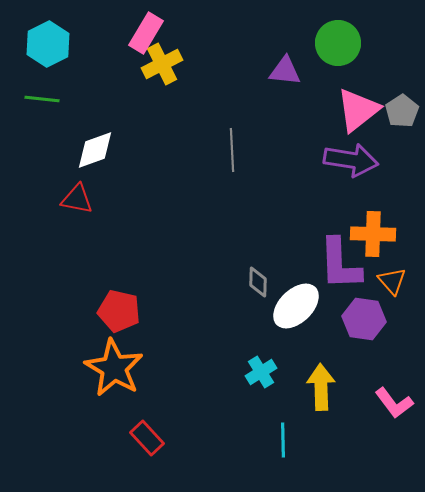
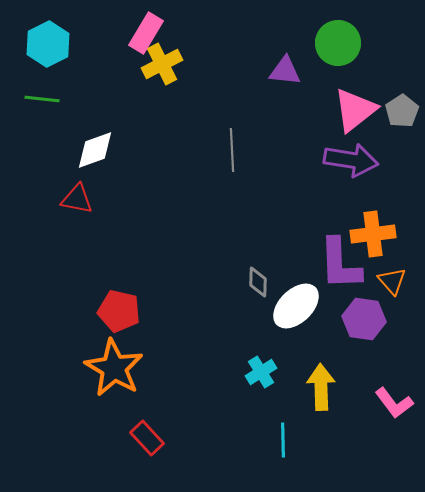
pink triangle: moved 3 px left
orange cross: rotated 9 degrees counterclockwise
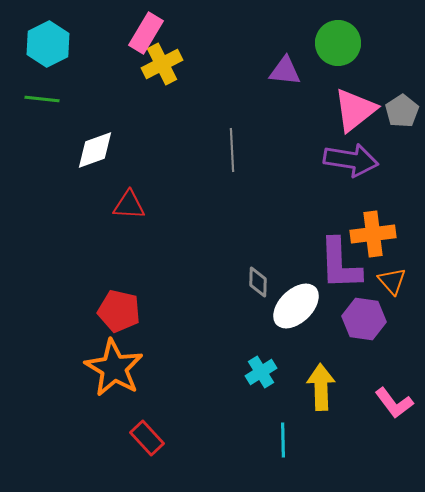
red triangle: moved 52 px right, 6 px down; rotated 8 degrees counterclockwise
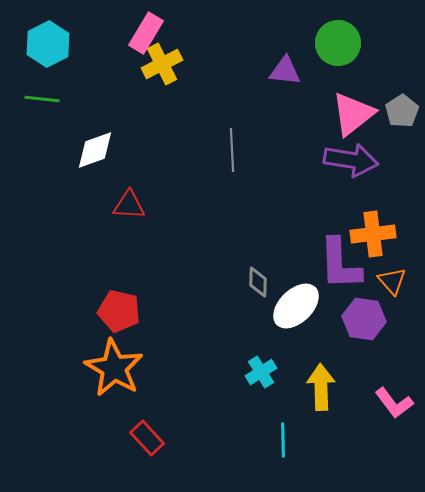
pink triangle: moved 2 px left, 4 px down
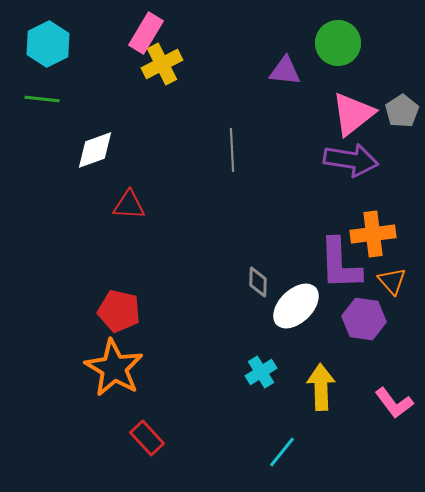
cyan line: moved 1 px left, 12 px down; rotated 40 degrees clockwise
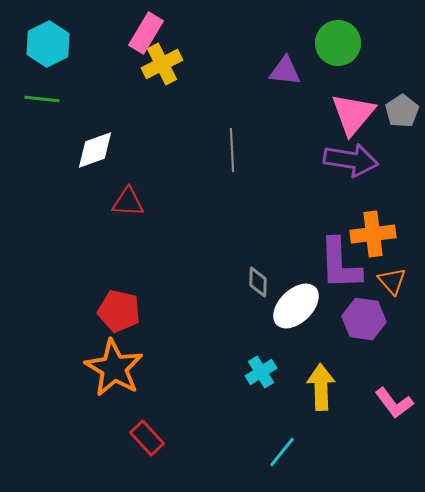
pink triangle: rotated 12 degrees counterclockwise
red triangle: moved 1 px left, 3 px up
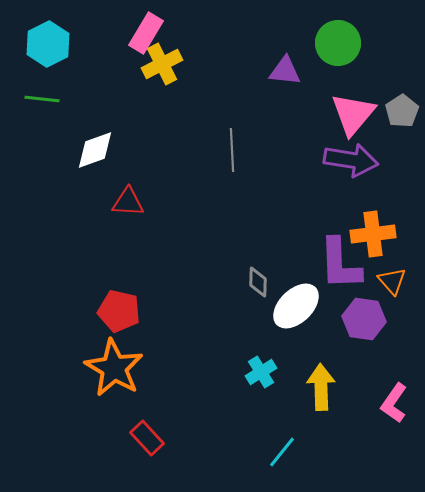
pink L-shape: rotated 72 degrees clockwise
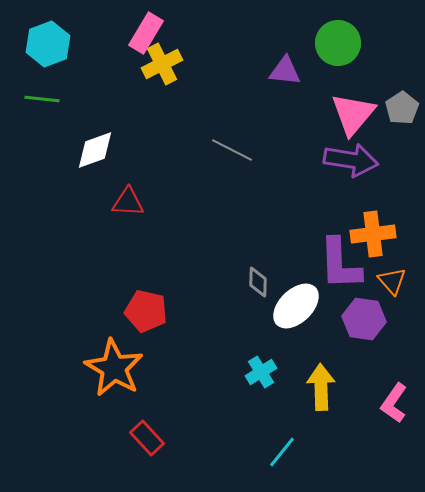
cyan hexagon: rotated 6 degrees clockwise
gray pentagon: moved 3 px up
gray line: rotated 60 degrees counterclockwise
red pentagon: moved 27 px right
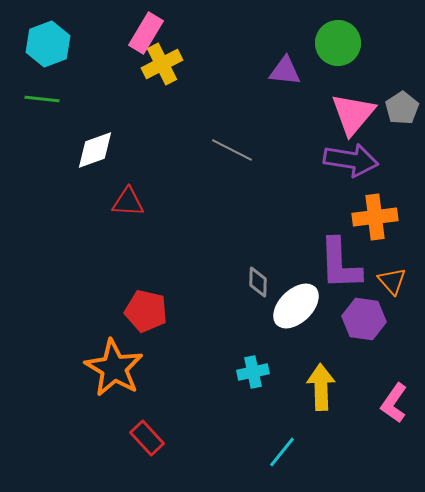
orange cross: moved 2 px right, 17 px up
cyan cross: moved 8 px left; rotated 20 degrees clockwise
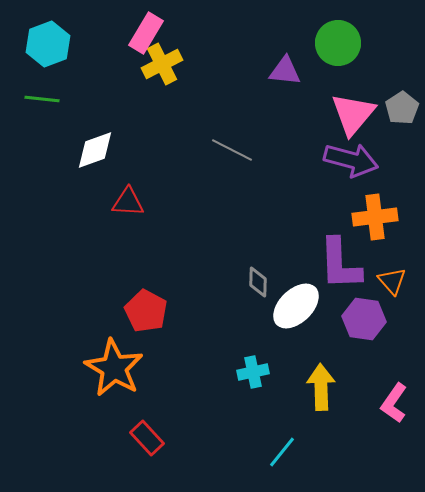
purple arrow: rotated 6 degrees clockwise
red pentagon: rotated 15 degrees clockwise
